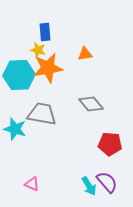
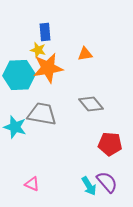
cyan star: moved 2 px up
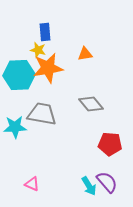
cyan star: rotated 20 degrees counterclockwise
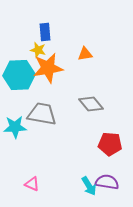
purple semicircle: rotated 40 degrees counterclockwise
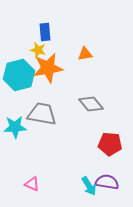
cyan hexagon: rotated 12 degrees counterclockwise
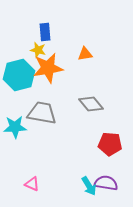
gray trapezoid: moved 1 px up
purple semicircle: moved 1 px left, 1 px down
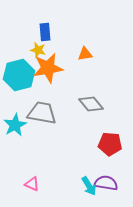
cyan star: moved 2 px up; rotated 25 degrees counterclockwise
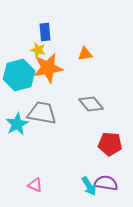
cyan star: moved 2 px right, 1 px up
pink triangle: moved 3 px right, 1 px down
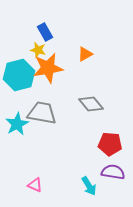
blue rectangle: rotated 24 degrees counterclockwise
orange triangle: rotated 21 degrees counterclockwise
purple semicircle: moved 7 px right, 11 px up
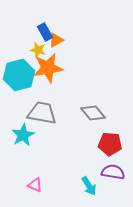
orange triangle: moved 29 px left, 14 px up
gray diamond: moved 2 px right, 9 px down
cyan star: moved 6 px right, 11 px down
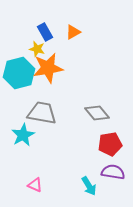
orange triangle: moved 17 px right, 8 px up
yellow star: moved 1 px left, 1 px up
cyan hexagon: moved 2 px up
gray diamond: moved 4 px right
red pentagon: rotated 15 degrees counterclockwise
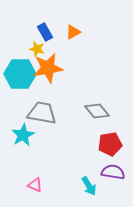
cyan hexagon: moved 1 px right, 1 px down; rotated 16 degrees clockwise
gray diamond: moved 2 px up
